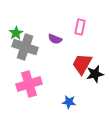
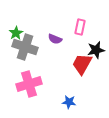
black star: moved 1 px right, 24 px up
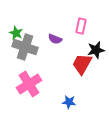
pink rectangle: moved 1 px right, 1 px up
green star: rotated 16 degrees counterclockwise
pink cross: rotated 15 degrees counterclockwise
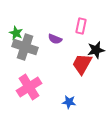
pink cross: moved 3 px down
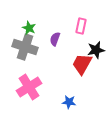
green star: moved 13 px right, 5 px up
purple semicircle: rotated 88 degrees clockwise
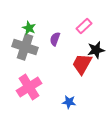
pink rectangle: moved 3 px right; rotated 35 degrees clockwise
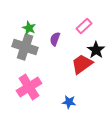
black star: rotated 24 degrees counterclockwise
red trapezoid: rotated 25 degrees clockwise
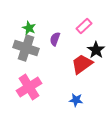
gray cross: moved 1 px right, 1 px down
blue star: moved 7 px right, 2 px up
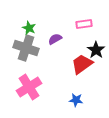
pink rectangle: moved 2 px up; rotated 35 degrees clockwise
purple semicircle: rotated 40 degrees clockwise
